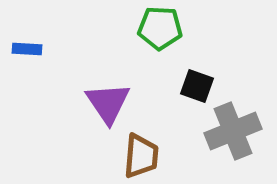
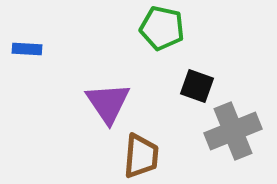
green pentagon: moved 2 px right; rotated 9 degrees clockwise
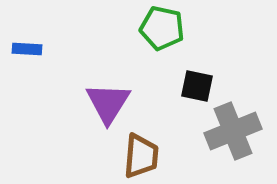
black square: rotated 8 degrees counterclockwise
purple triangle: rotated 6 degrees clockwise
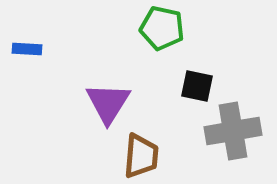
gray cross: rotated 12 degrees clockwise
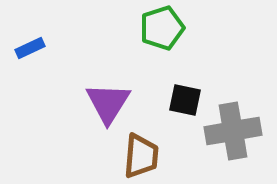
green pentagon: rotated 30 degrees counterclockwise
blue rectangle: moved 3 px right, 1 px up; rotated 28 degrees counterclockwise
black square: moved 12 px left, 14 px down
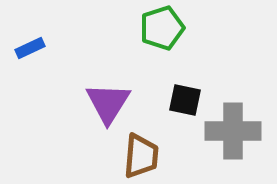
gray cross: rotated 10 degrees clockwise
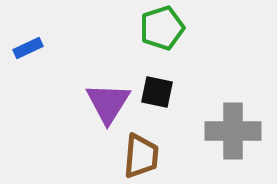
blue rectangle: moved 2 px left
black square: moved 28 px left, 8 px up
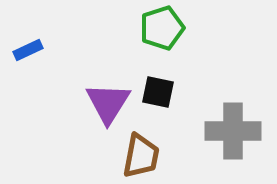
blue rectangle: moved 2 px down
black square: moved 1 px right
brown trapezoid: rotated 6 degrees clockwise
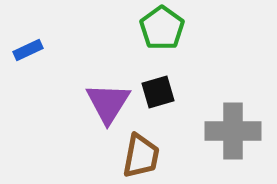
green pentagon: rotated 18 degrees counterclockwise
black square: rotated 28 degrees counterclockwise
